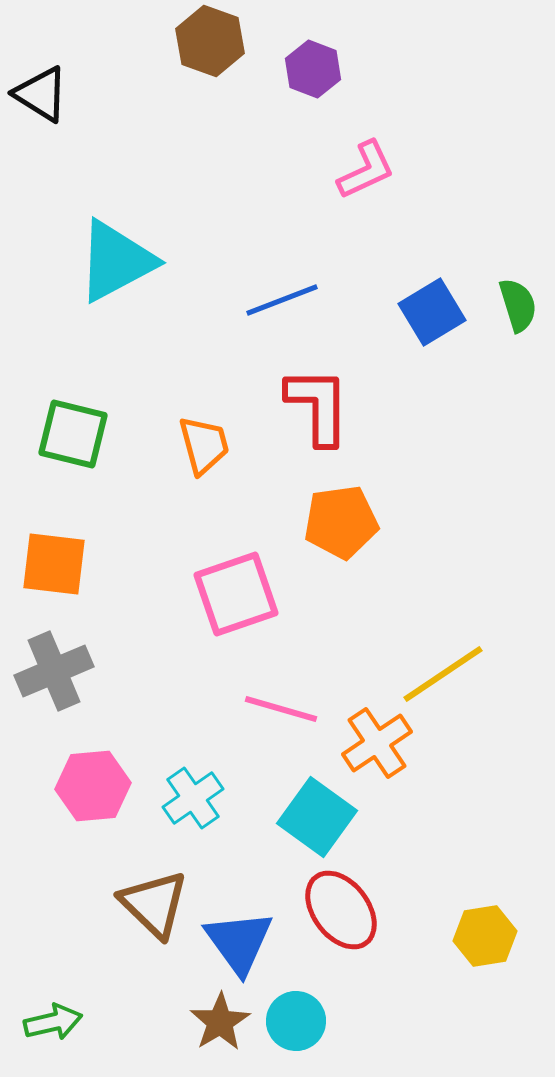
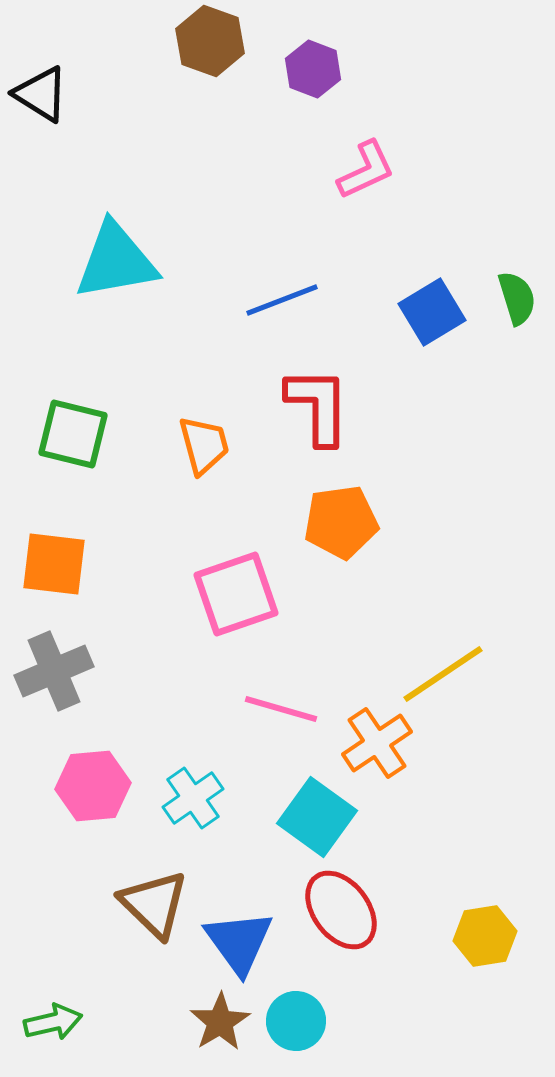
cyan triangle: rotated 18 degrees clockwise
green semicircle: moved 1 px left, 7 px up
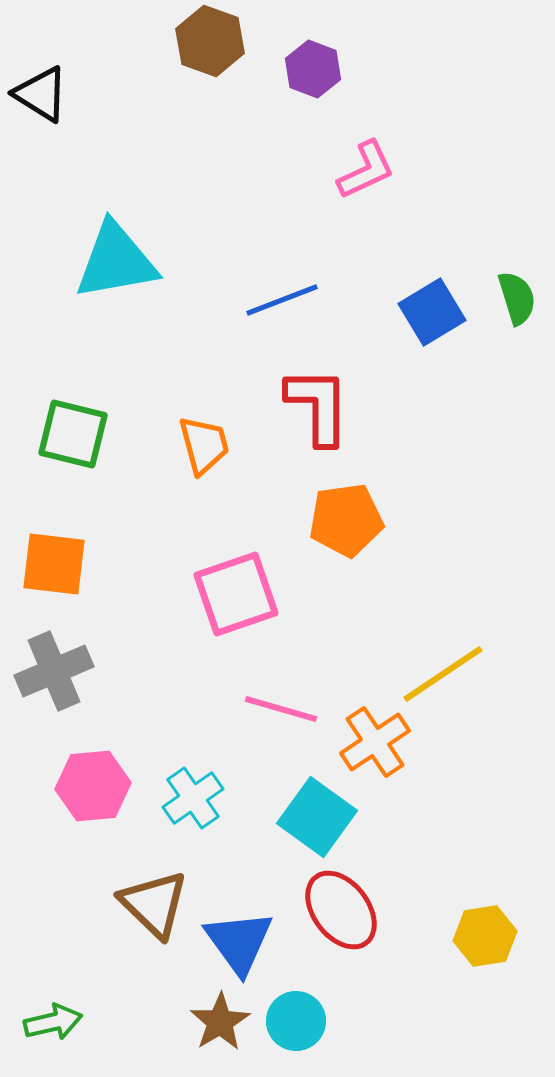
orange pentagon: moved 5 px right, 2 px up
orange cross: moved 2 px left, 1 px up
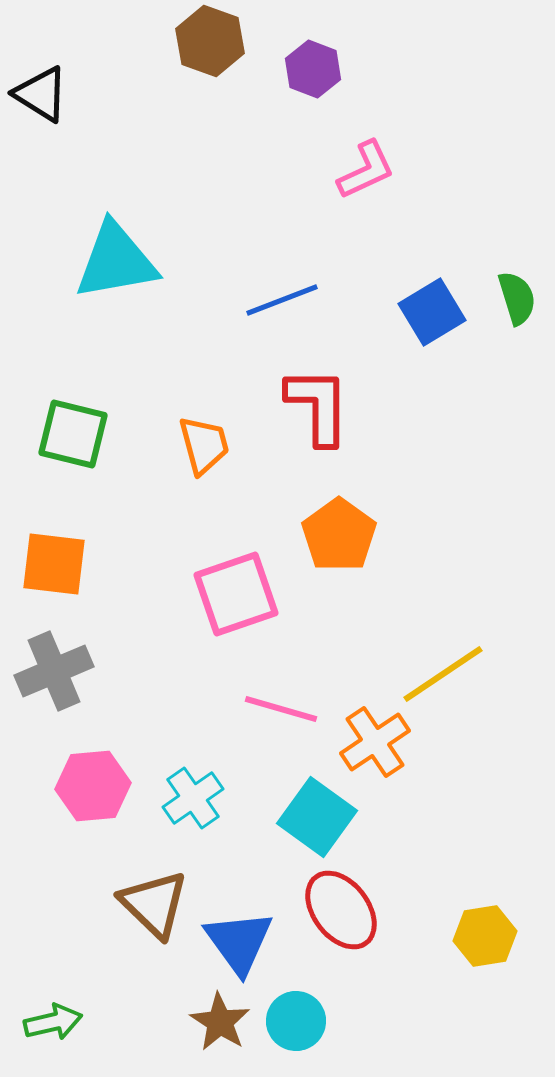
orange pentagon: moved 7 px left, 15 px down; rotated 28 degrees counterclockwise
brown star: rotated 8 degrees counterclockwise
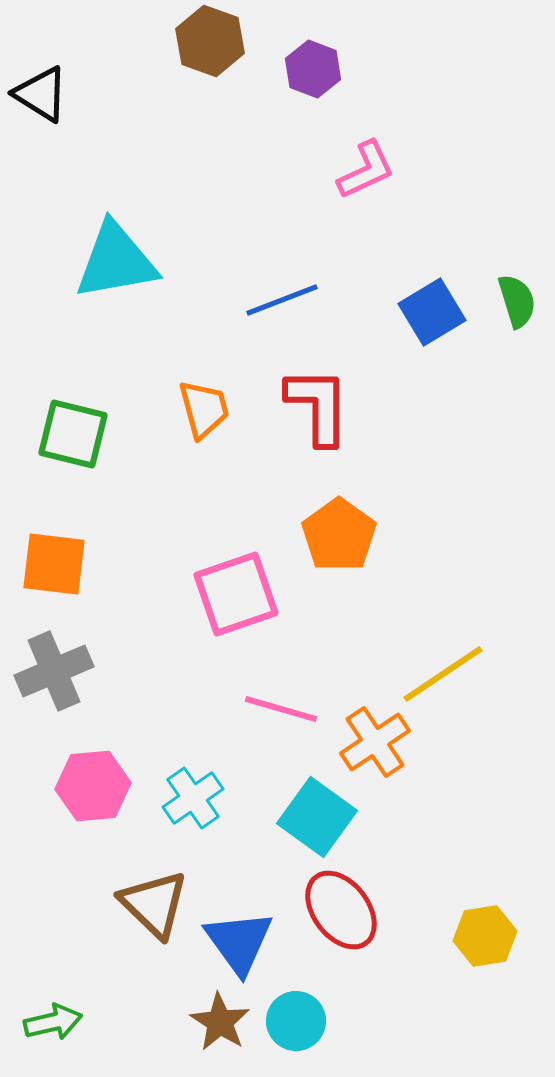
green semicircle: moved 3 px down
orange trapezoid: moved 36 px up
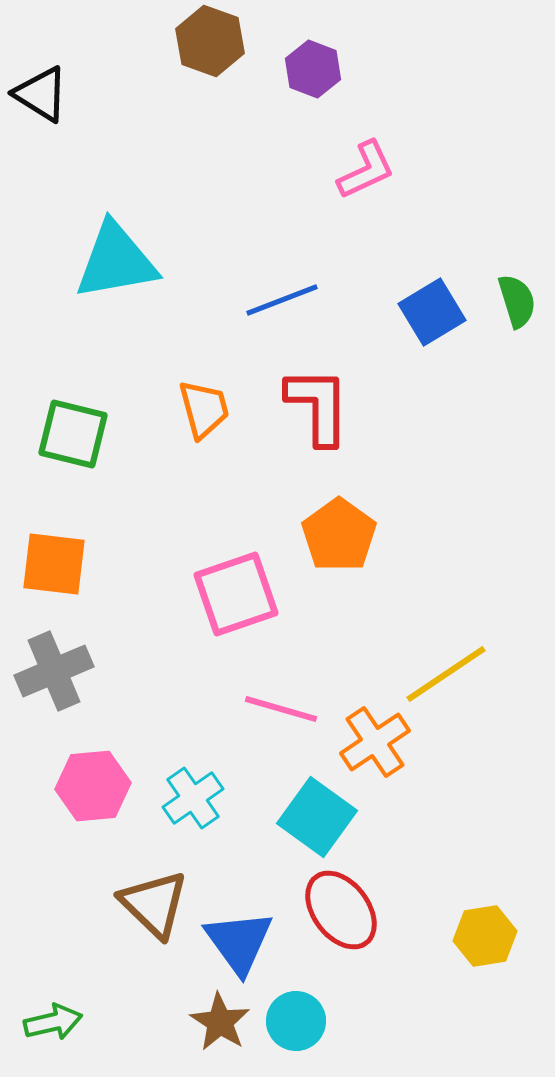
yellow line: moved 3 px right
